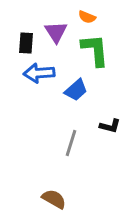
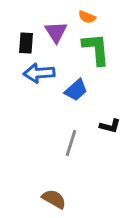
green L-shape: moved 1 px right, 1 px up
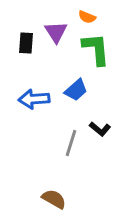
blue arrow: moved 5 px left, 26 px down
black L-shape: moved 10 px left, 3 px down; rotated 25 degrees clockwise
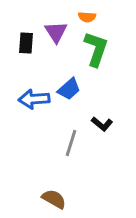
orange semicircle: rotated 18 degrees counterclockwise
green L-shape: rotated 24 degrees clockwise
blue trapezoid: moved 7 px left, 1 px up
black L-shape: moved 2 px right, 5 px up
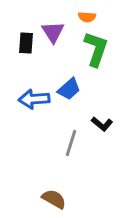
purple triangle: moved 3 px left
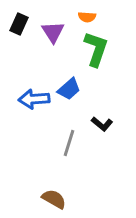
black rectangle: moved 7 px left, 19 px up; rotated 20 degrees clockwise
gray line: moved 2 px left
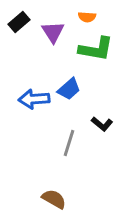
black rectangle: moved 2 px up; rotated 25 degrees clockwise
green L-shape: rotated 81 degrees clockwise
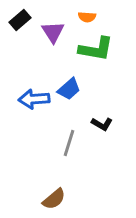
black rectangle: moved 1 px right, 2 px up
black L-shape: rotated 10 degrees counterclockwise
brown semicircle: rotated 110 degrees clockwise
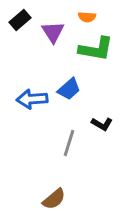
blue arrow: moved 2 px left
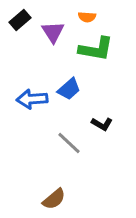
gray line: rotated 64 degrees counterclockwise
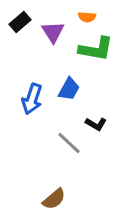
black rectangle: moved 2 px down
blue trapezoid: rotated 20 degrees counterclockwise
blue arrow: rotated 68 degrees counterclockwise
black L-shape: moved 6 px left
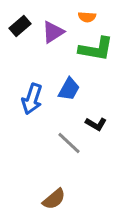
black rectangle: moved 4 px down
purple triangle: rotated 30 degrees clockwise
